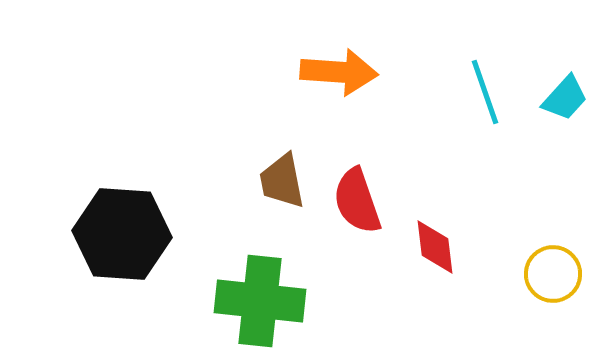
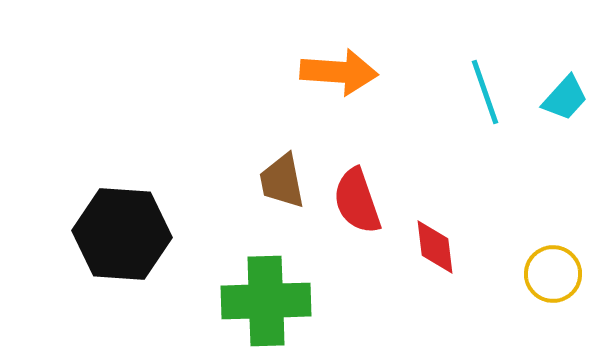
green cross: moved 6 px right; rotated 8 degrees counterclockwise
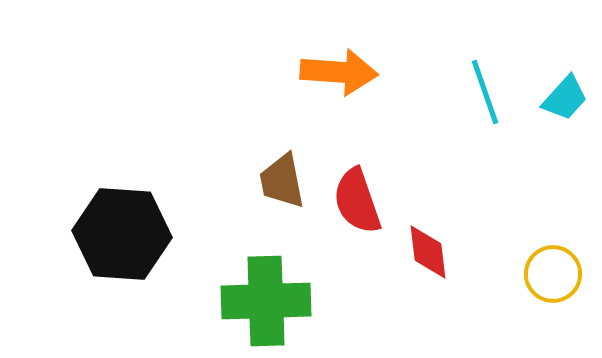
red diamond: moved 7 px left, 5 px down
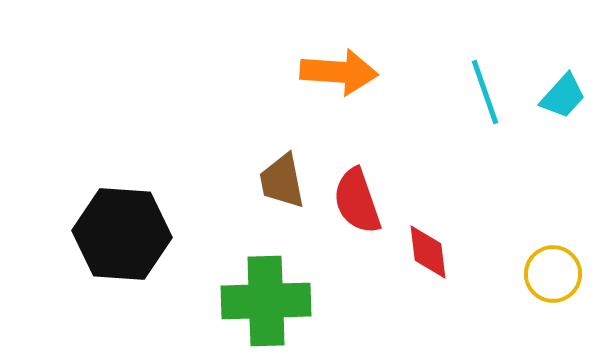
cyan trapezoid: moved 2 px left, 2 px up
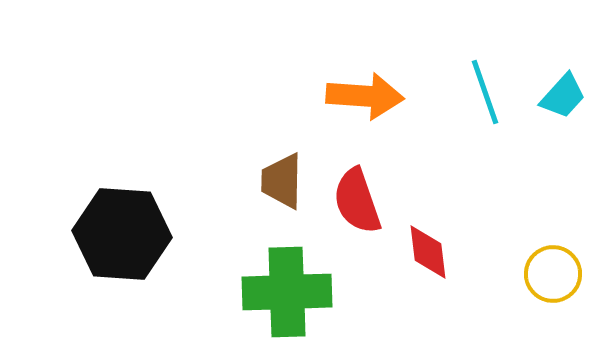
orange arrow: moved 26 px right, 24 px down
brown trapezoid: rotated 12 degrees clockwise
green cross: moved 21 px right, 9 px up
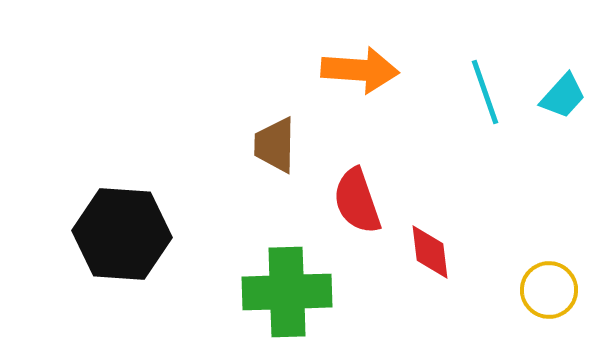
orange arrow: moved 5 px left, 26 px up
brown trapezoid: moved 7 px left, 36 px up
red diamond: moved 2 px right
yellow circle: moved 4 px left, 16 px down
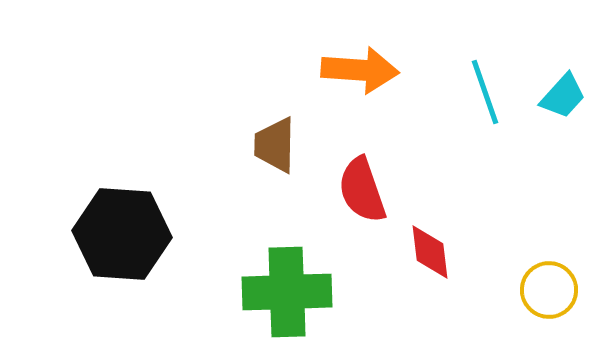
red semicircle: moved 5 px right, 11 px up
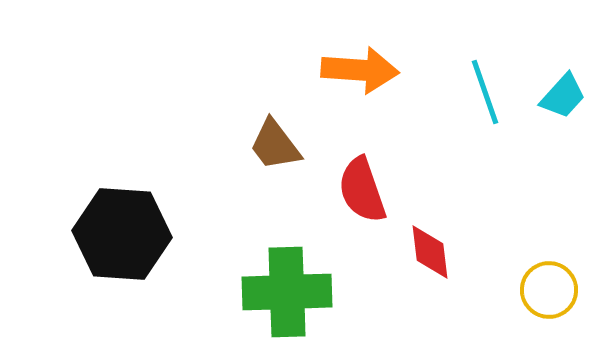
brown trapezoid: rotated 38 degrees counterclockwise
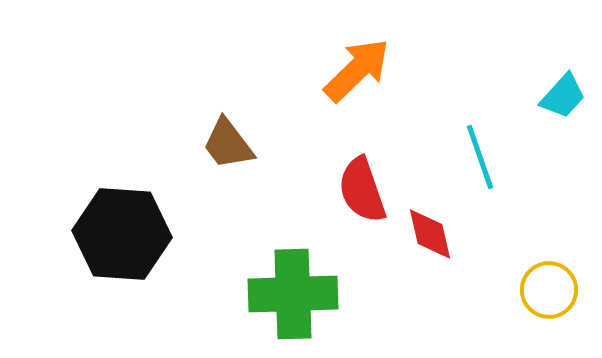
orange arrow: moved 3 px left; rotated 48 degrees counterclockwise
cyan line: moved 5 px left, 65 px down
brown trapezoid: moved 47 px left, 1 px up
red diamond: moved 18 px up; rotated 6 degrees counterclockwise
green cross: moved 6 px right, 2 px down
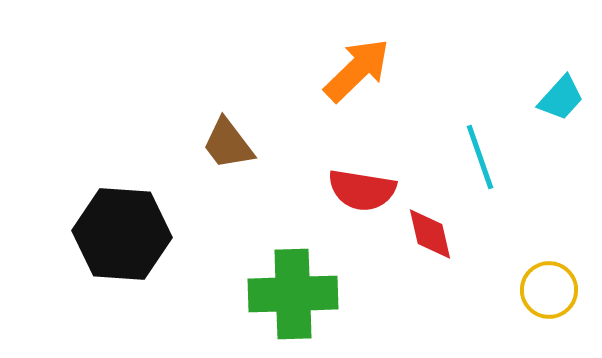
cyan trapezoid: moved 2 px left, 2 px down
red semicircle: rotated 62 degrees counterclockwise
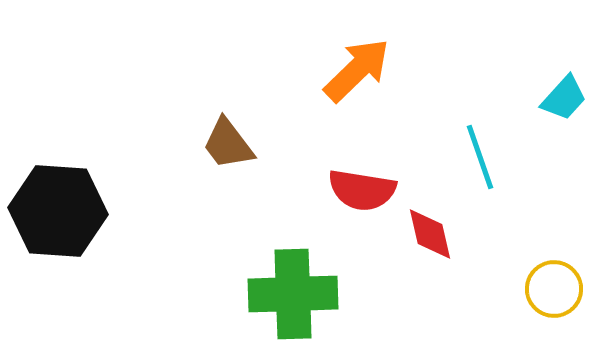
cyan trapezoid: moved 3 px right
black hexagon: moved 64 px left, 23 px up
yellow circle: moved 5 px right, 1 px up
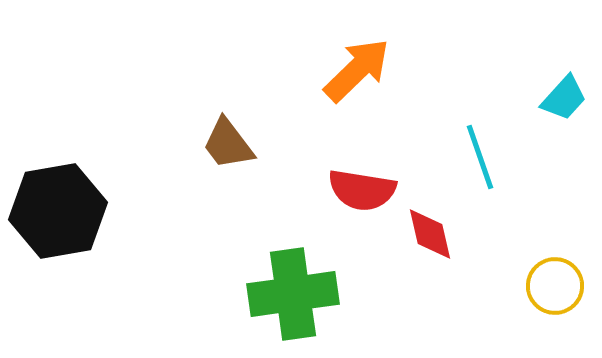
black hexagon: rotated 14 degrees counterclockwise
yellow circle: moved 1 px right, 3 px up
green cross: rotated 6 degrees counterclockwise
